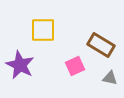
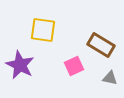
yellow square: rotated 8 degrees clockwise
pink square: moved 1 px left
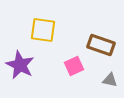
brown rectangle: rotated 12 degrees counterclockwise
gray triangle: moved 2 px down
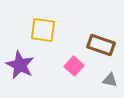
pink square: rotated 24 degrees counterclockwise
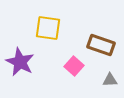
yellow square: moved 5 px right, 2 px up
purple star: moved 3 px up
gray triangle: rotated 14 degrees counterclockwise
